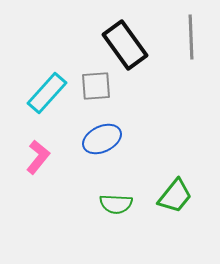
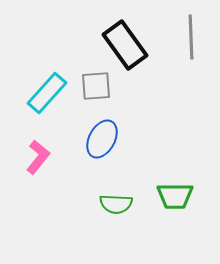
blue ellipse: rotated 36 degrees counterclockwise
green trapezoid: rotated 51 degrees clockwise
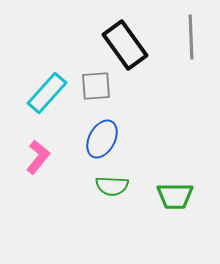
green semicircle: moved 4 px left, 18 px up
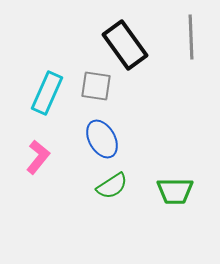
gray square: rotated 12 degrees clockwise
cyan rectangle: rotated 18 degrees counterclockwise
blue ellipse: rotated 57 degrees counterclockwise
green semicircle: rotated 36 degrees counterclockwise
green trapezoid: moved 5 px up
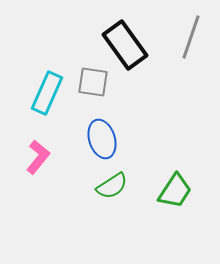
gray line: rotated 21 degrees clockwise
gray square: moved 3 px left, 4 px up
blue ellipse: rotated 12 degrees clockwise
green trapezoid: rotated 57 degrees counterclockwise
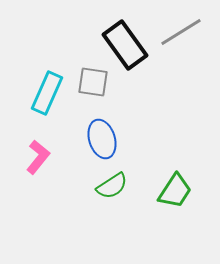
gray line: moved 10 px left, 5 px up; rotated 39 degrees clockwise
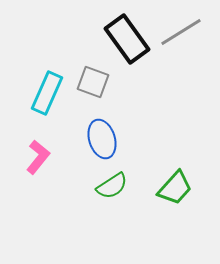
black rectangle: moved 2 px right, 6 px up
gray square: rotated 12 degrees clockwise
green trapezoid: moved 3 px up; rotated 9 degrees clockwise
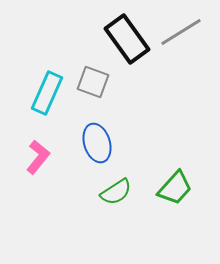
blue ellipse: moved 5 px left, 4 px down
green semicircle: moved 4 px right, 6 px down
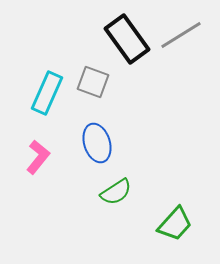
gray line: moved 3 px down
green trapezoid: moved 36 px down
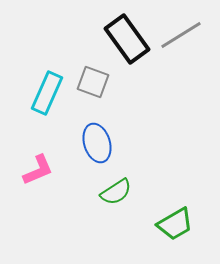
pink L-shape: moved 13 px down; rotated 28 degrees clockwise
green trapezoid: rotated 18 degrees clockwise
